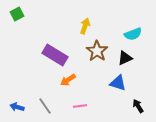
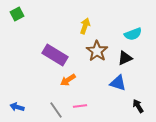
gray line: moved 11 px right, 4 px down
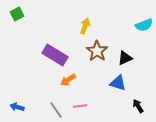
cyan semicircle: moved 11 px right, 9 px up
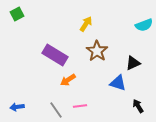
yellow arrow: moved 1 px right, 2 px up; rotated 14 degrees clockwise
black triangle: moved 8 px right, 5 px down
blue arrow: rotated 24 degrees counterclockwise
